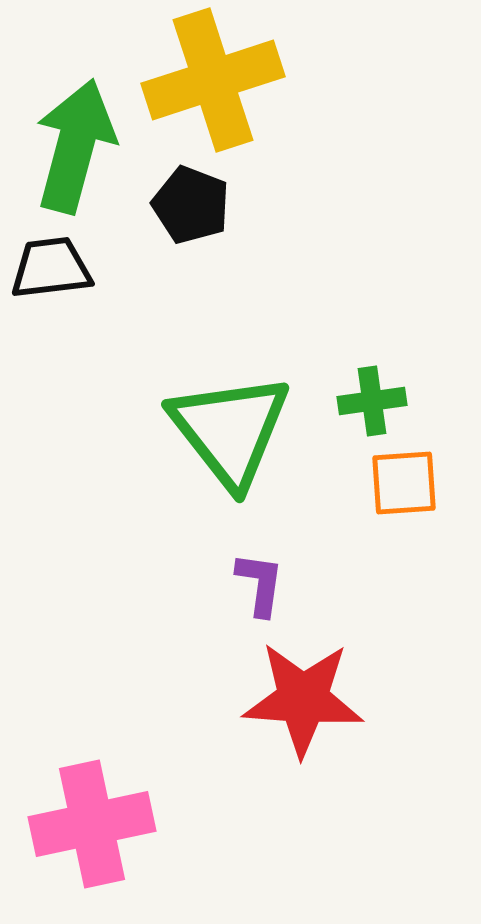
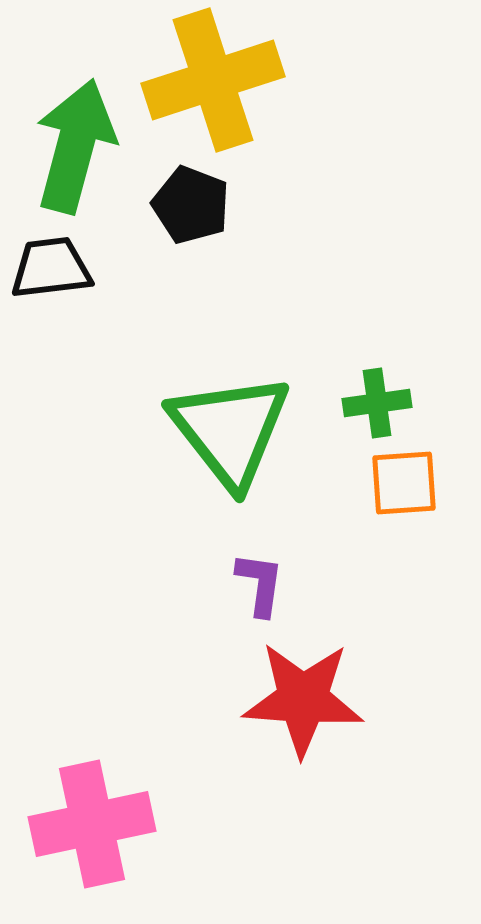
green cross: moved 5 px right, 2 px down
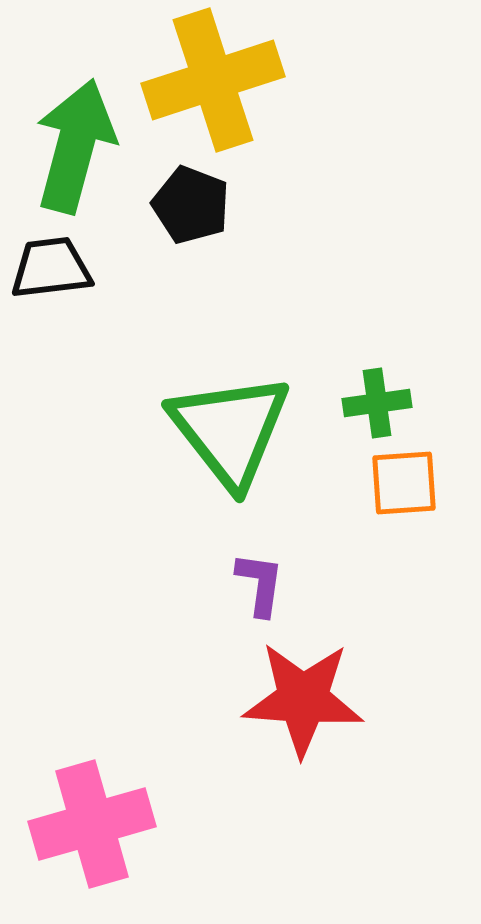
pink cross: rotated 4 degrees counterclockwise
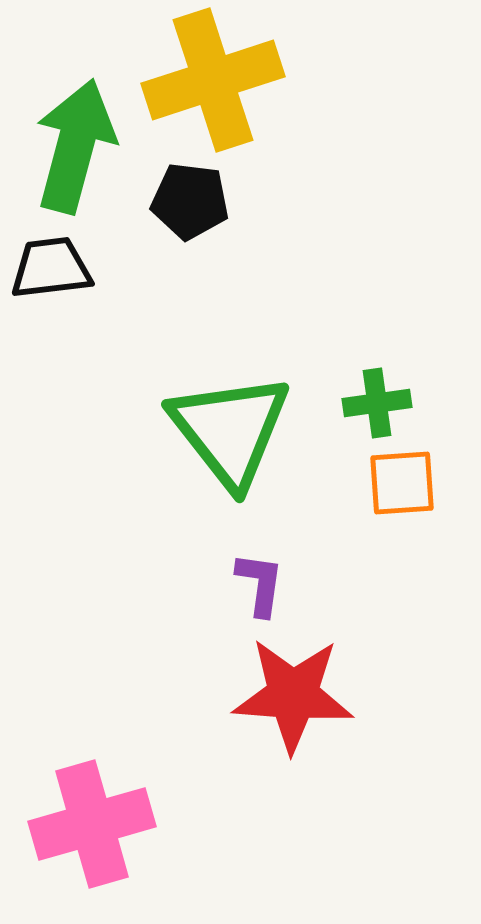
black pentagon: moved 1 px left, 4 px up; rotated 14 degrees counterclockwise
orange square: moved 2 px left
red star: moved 10 px left, 4 px up
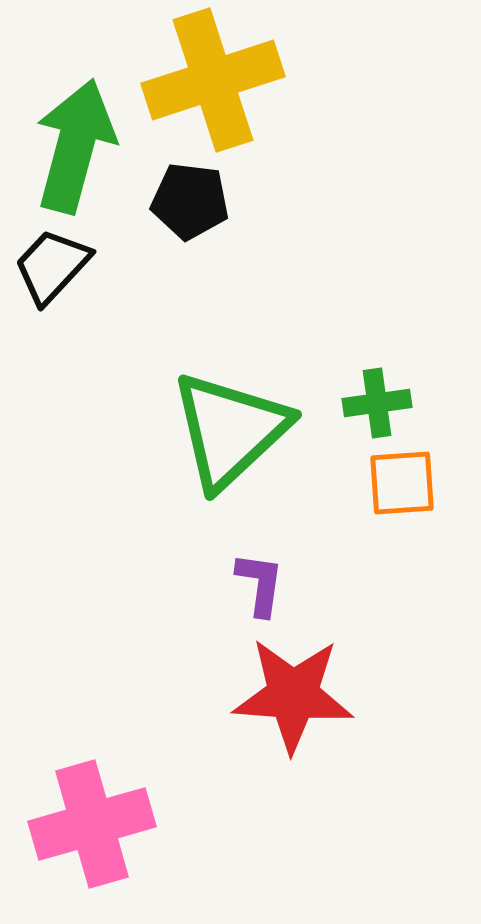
black trapezoid: moved 1 px right, 2 px up; rotated 40 degrees counterclockwise
green triangle: rotated 25 degrees clockwise
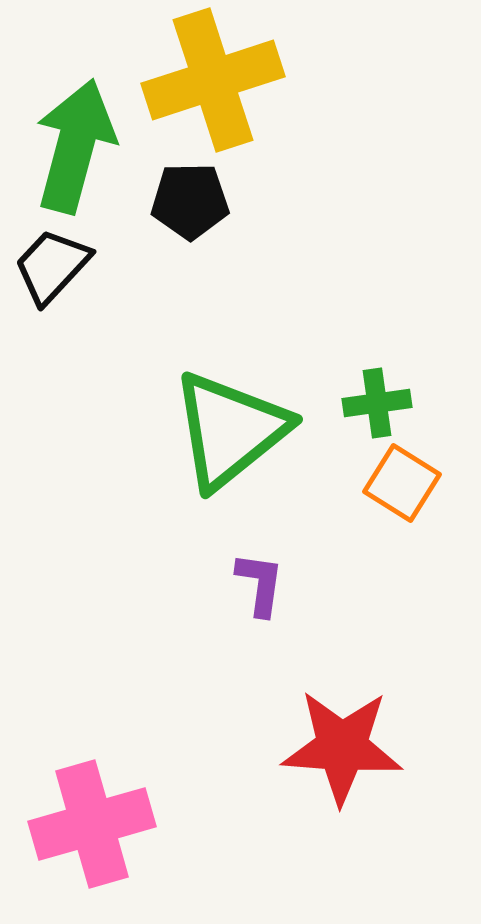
black pentagon: rotated 8 degrees counterclockwise
green triangle: rotated 4 degrees clockwise
orange square: rotated 36 degrees clockwise
red star: moved 49 px right, 52 px down
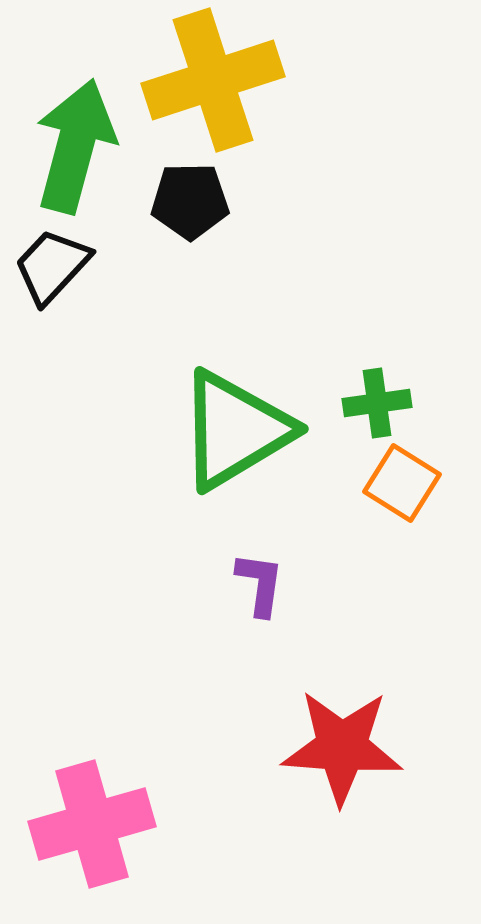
green triangle: moved 5 px right; rotated 8 degrees clockwise
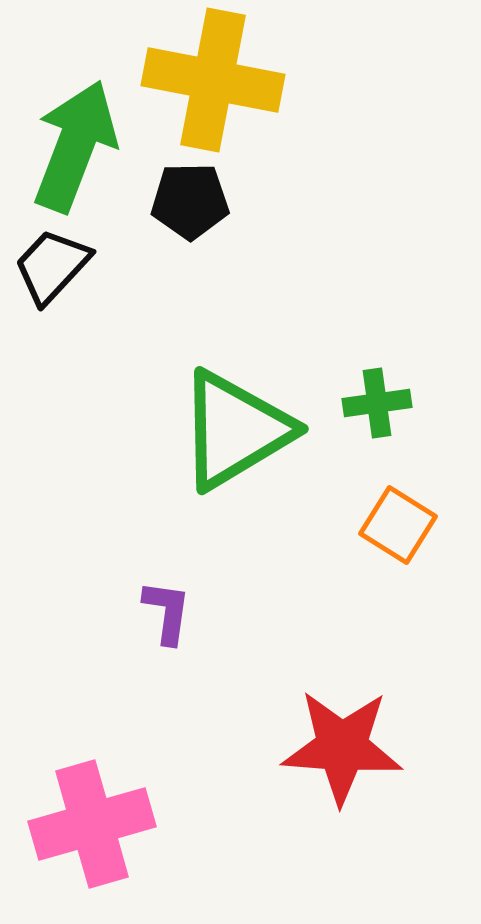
yellow cross: rotated 29 degrees clockwise
green arrow: rotated 6 degrees clockwise
orange square: moved 4 px left, 42 px down
purple L-shape: moved 93 px left, 28 px down
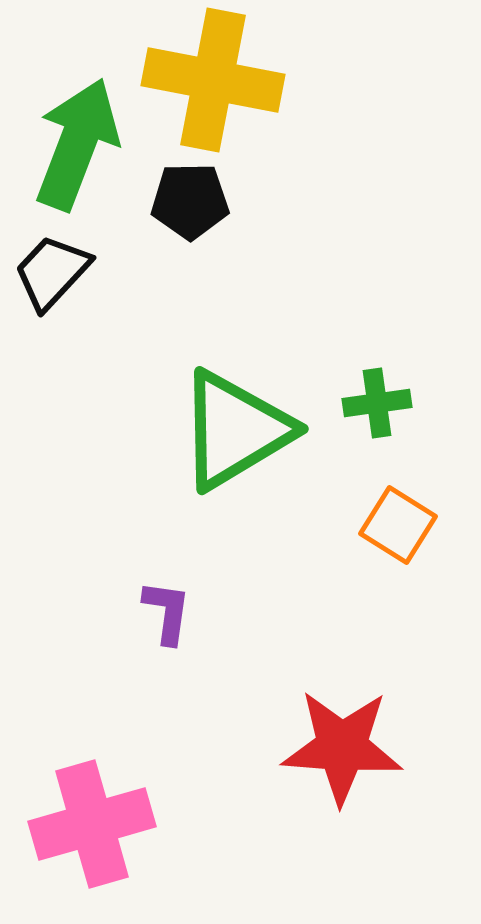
green arrow: moved 2 px right, 2 px up
black trapezoid: moved 6 px down
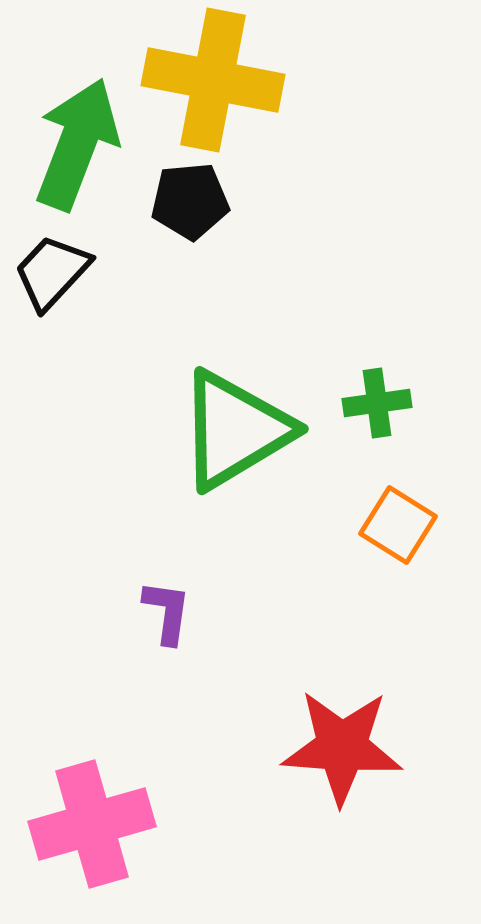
black pentagon: rotated 4 degrees counterclockwise
